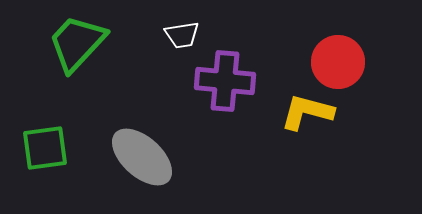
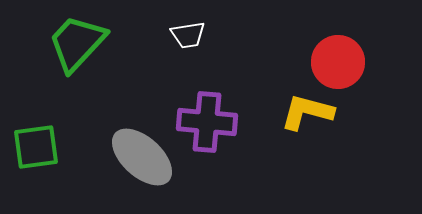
white trapezoid: moved 6 px right
purple cross: moved 18 px left, 41 px down
green square: moved 9 px left, 1 px up
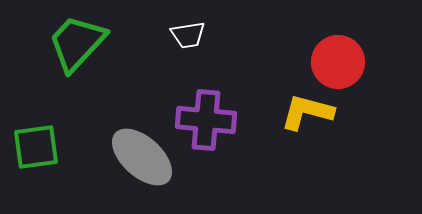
purple cross: moved 1 px left, 2 px up
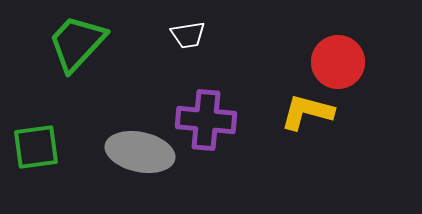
gray ellipse: moved 2 px left, 5 px up; rotated 30 degrees counterclockwise
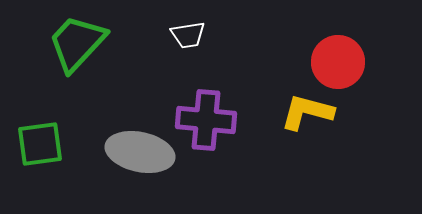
green square: moved 4 px right, 3 px up
